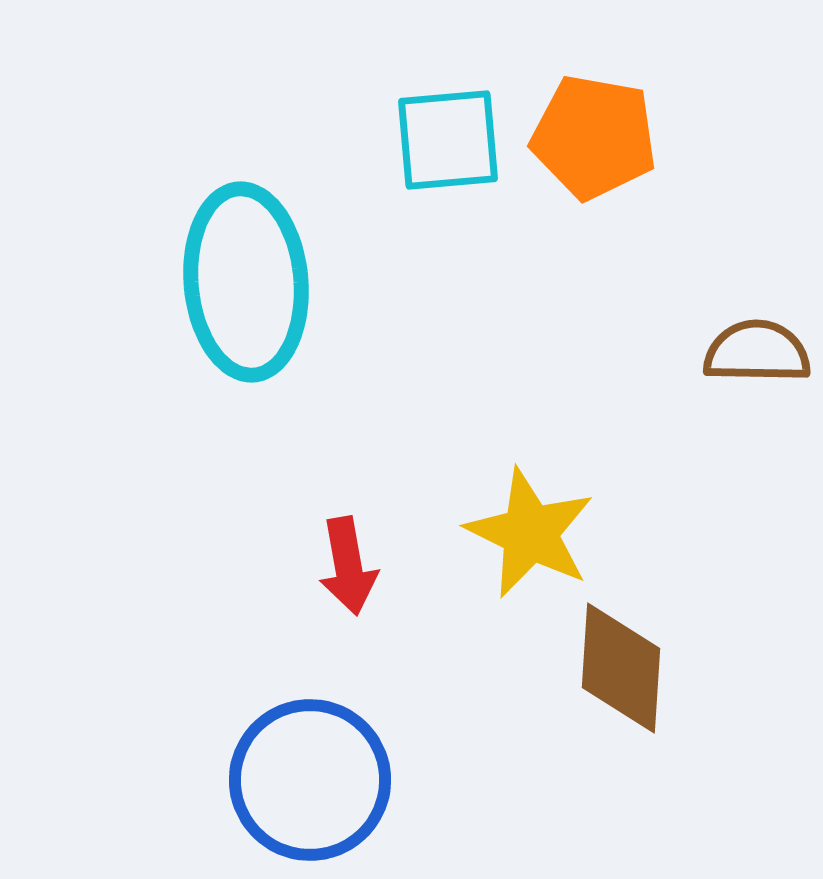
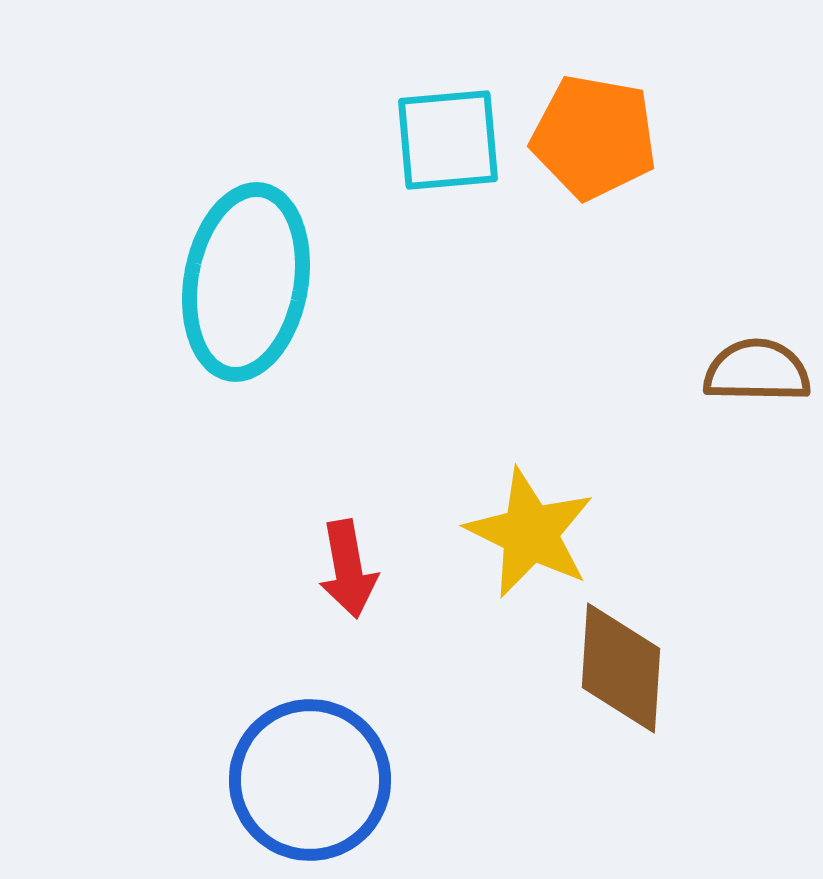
cyan ellipse: rotated 15 degrees clockwise
brown semicircle: moved 19 px down
red arrow: moved 3 px down
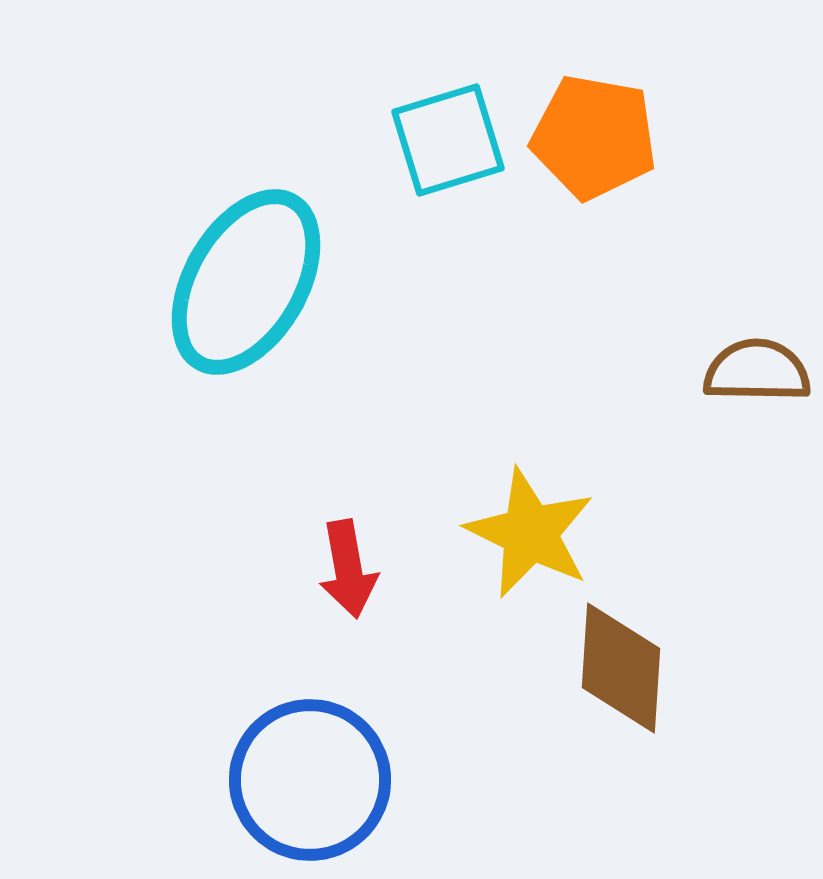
cyan square: rotated 12 degrees counterclockwise
cyan ellipse: rotated 20 degrees clockwise
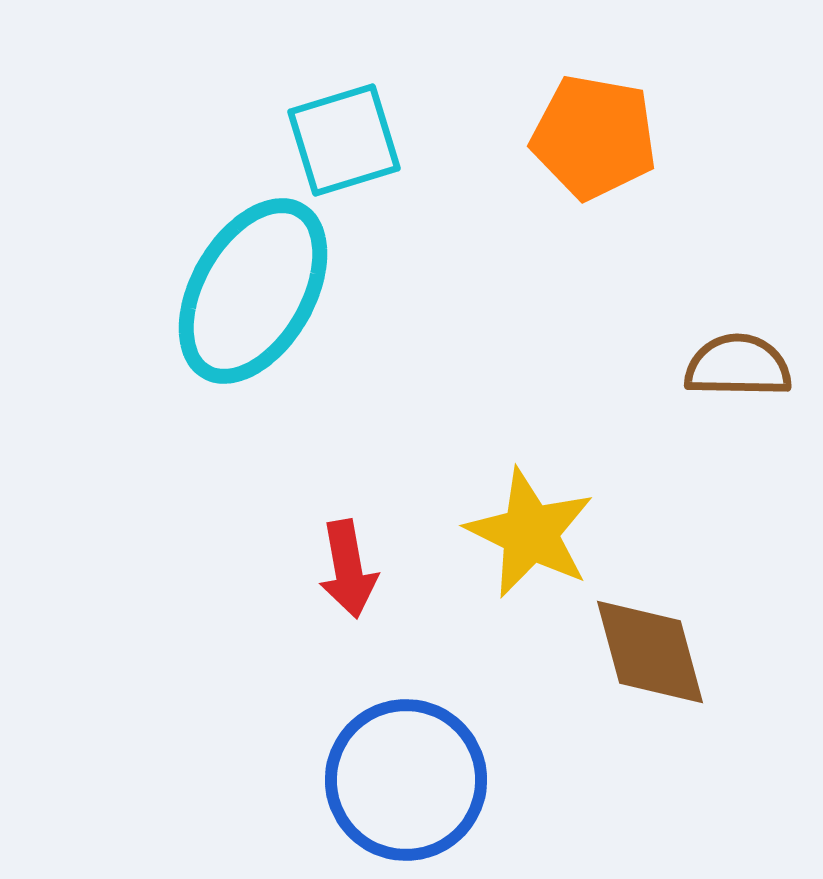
cyan square: moved 104 px left
cyan ellipse: moved 7 px right, 9 px down
brown semicircle: moved 19 px left, 5 px up
brown diamond: moved 29 px right, 16 px up; rotated 19 degrees counterclockwise
blue circle: moved 96 px right
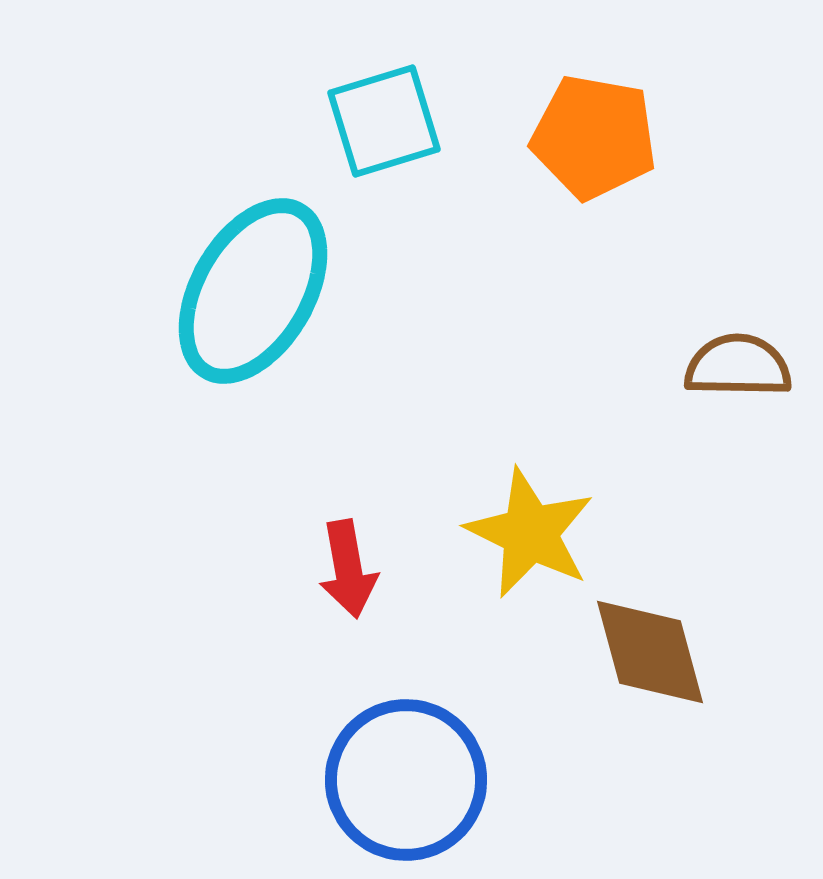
cyan square: moved 40 px right, 19 px up
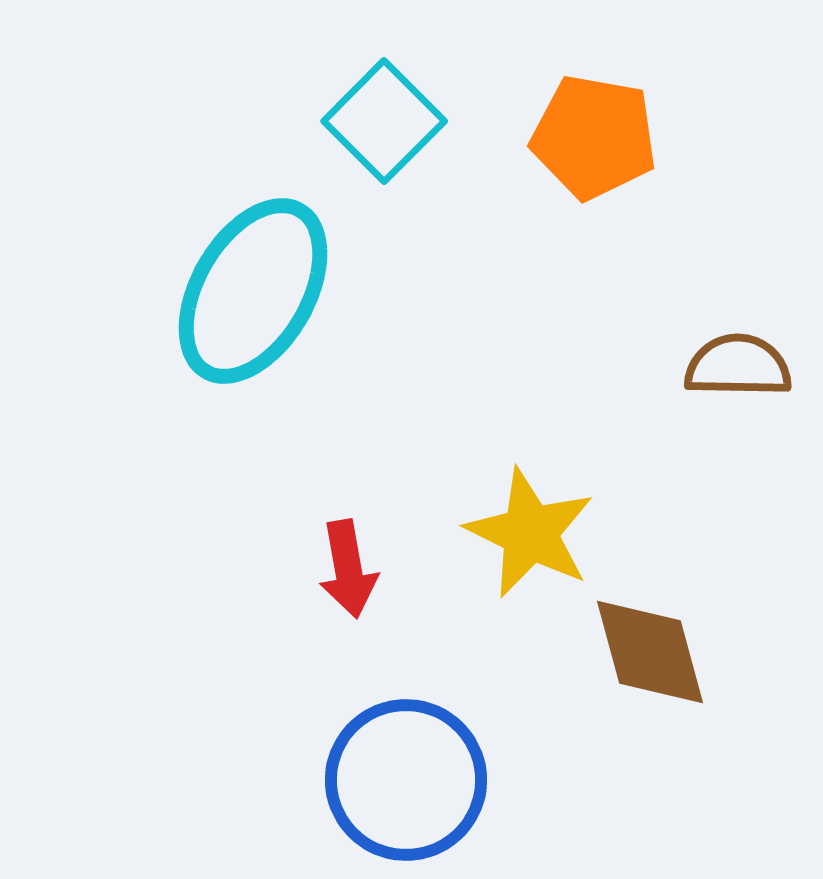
cyan square: rotated 28 degrees counterclockwise
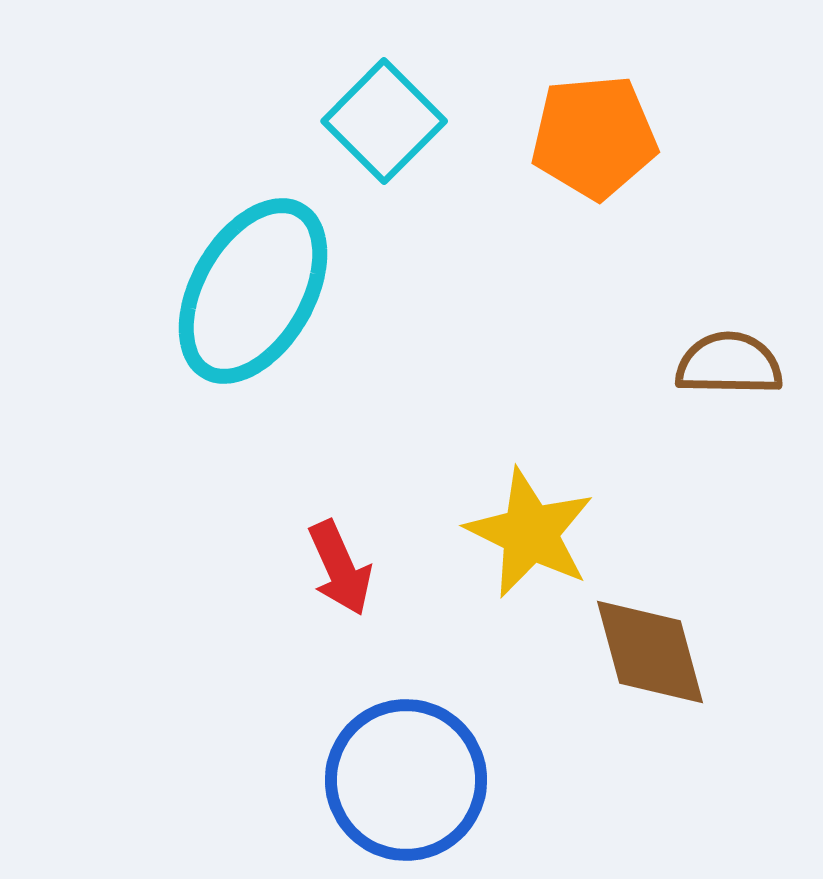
orange pentagon: rotated 15 degrees counterclockwise
brown semicircle: moved 9 px left, 2 px up
red arrow: moved 8 px left, 1 px up; rotated 14 degrees counterclockwise
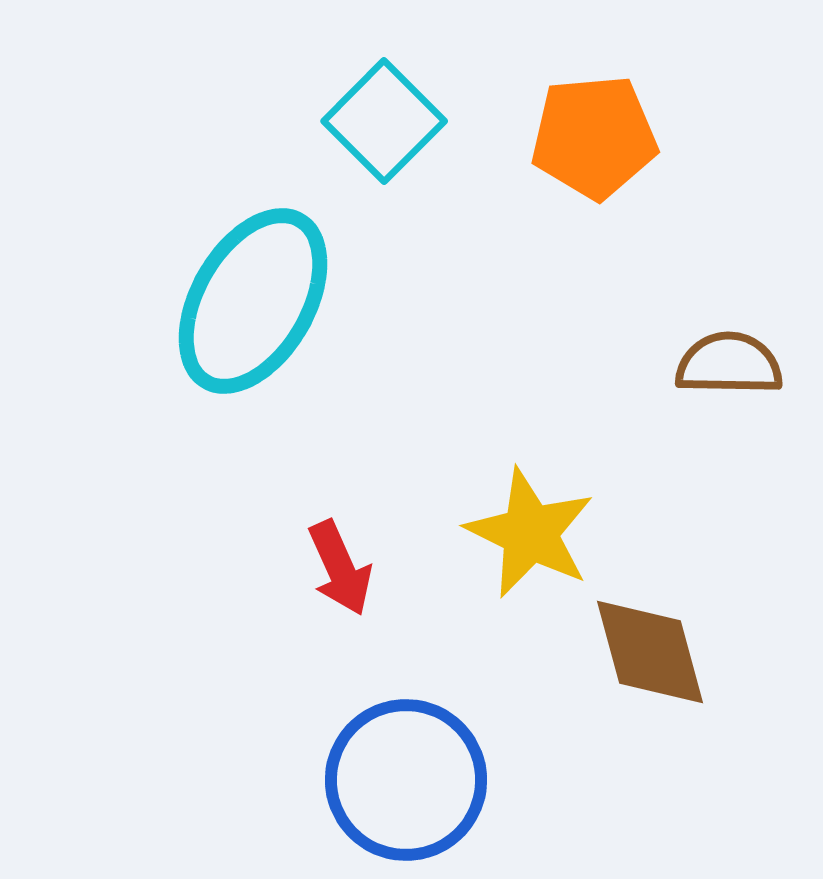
cyan ellipse: moved 10 px down
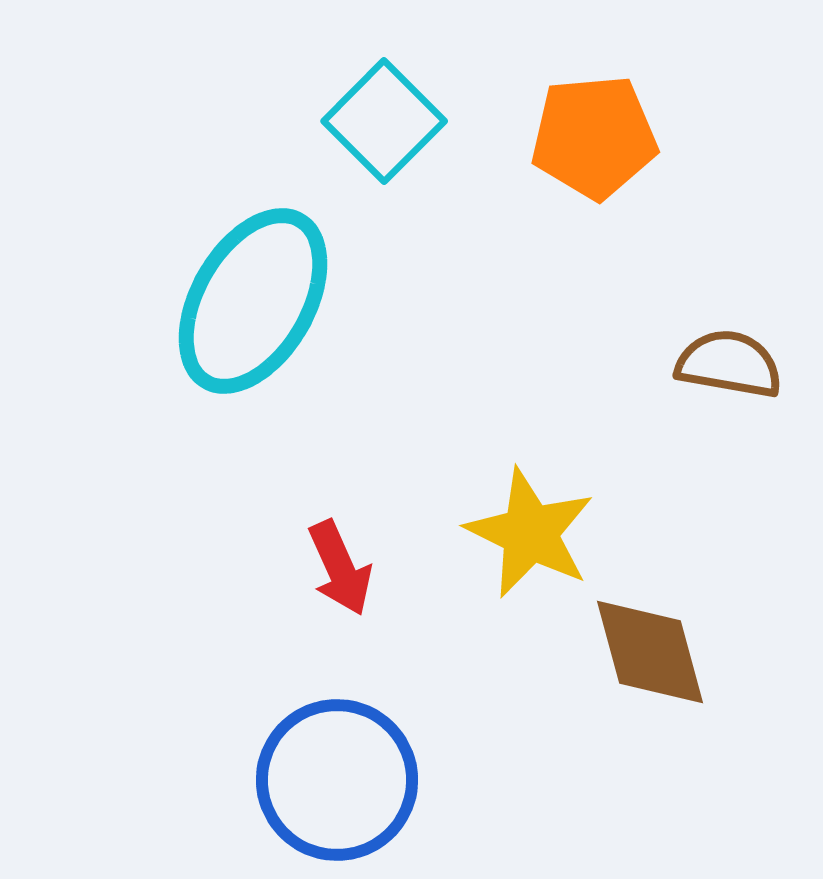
brown semicircle: rotated 9 degrees clockwise
blue circle: moved 69 px left
